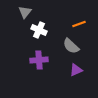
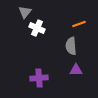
white cross: moved 2 px left, 2 px up
gray semicircle: rotated 42 degrees clockwise
purple cross: moved 18 px down
purple triangle: rotated 24 degrees clockwise
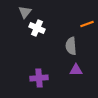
orange line: moved 8 px right
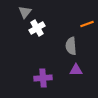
white cross: rotated 35 degrees clockwise
purple cross: moved 4 px right
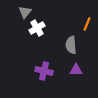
orange line: rotated 48 degrees counterclockwise
gray semicircle: moved 1 px up
purple cross: moved 1 px right, 7 px up; rotated 18 degrees clockwise
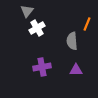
gray triangle: moved 2 px right, 1 px up
gray semicircle: moved 1 px right, 4 px up
purple cross: moved 2 px left, 4 px up; rotated 24 degrees counterclockwise
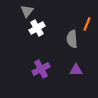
gray semicircle: moved 2 px up
purple cross: moved 1 px left, 2 px down; rotated 18 degrees counterclockwise
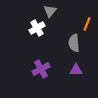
gray triangle: moved 23 px right
gray semicircle: moved 2 px right, 4 px down
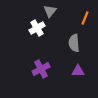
orange line: moved 2 px left, 6 px up
purple triangle: moved 2 px right, 1 px down
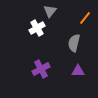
orange line: rotated 16 degrees clockwise
gray semicircle: rotated 18 degrees clockwise
